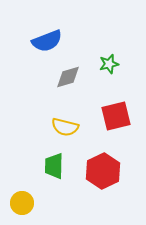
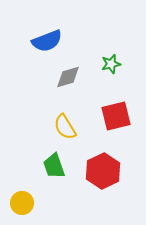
green star: moved 2 px right
yellow semicircle: rotated 44 degrees clockwise
green trapezoid: rotated 20 degrees counterclockwise
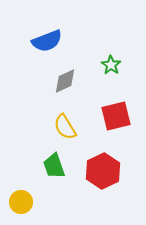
green star: moved 1 px down; rotated 24 degrees counterclockwise
gray diamond: moved 3 px left, 4 px down; rotated 8 degrees counterclockwise
yellow circle: moved 1 px left, 1 px up
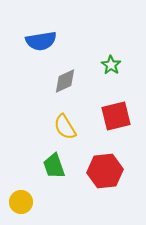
blue semicircle: moved 6 px left; rotated 12 degrees clockwise
red hexagon: moved 2 px right; rotated 20 degrees clockwise
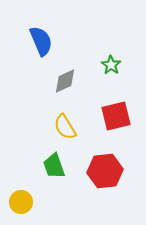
blue semicircle: rotated 104 degrees counterclockwise
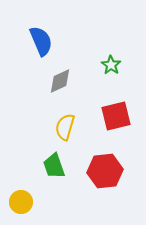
gray diamond: moved 5 px left
yellow semicircle: rotated 48 degrees clockwise
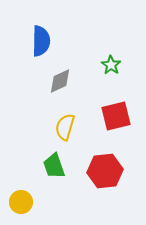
blue semicircle: rotated 24 degrees clockwise
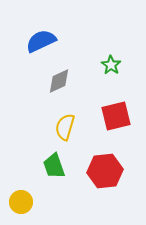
blue semicircle: rotated 116 degrees counterclockwise
gray diamond: moved 1 px left
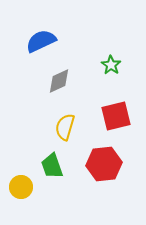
green trapezoid: moved 2 px left
red hexagon: moved 1 px left, 7 px up
yellow circle: moved 15 px up
